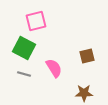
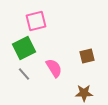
green square: rotated 35 degrees clockwise
gray line: rotated 32 degrees clockwise
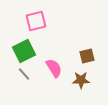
green square: moved 3 px down
brown star: moved 3 px left, 13 px up
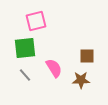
green square: moved 1 px right, 3 px up; rotated 20 degrees clockwise
brown square: rotated 14 degrees clockwise
gray line: moved 1 px right, 1 px down
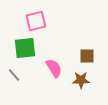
gray line: moved 11 px left
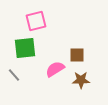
brown square: moved 10 px left, 1 px up
pink semicircle: moved 1 px right, 1 px down; rotated 90 degrees counterclockwise
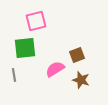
brown square: rotated 21 degrees counterclockwise
gray line: rotated 32 degrees clockwise
brown star: rotated 18 degrees clockwise
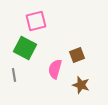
green square: rotated 35 degrees clockwise
pink semicircle: rotated 42 degrees counterclockwise
brown star: moved 5 px down
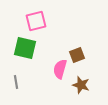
green square: rotated 15 degrees counterclockwise
pink semicircle: moved 5 px right
gray line: moved 2 px right, 7 px down
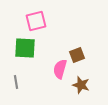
green square: rotated 10 degrees counterclockwise
